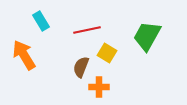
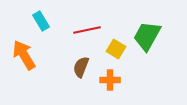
yellow square: moved 9 px right, 4 px up
orange cross: moved 11 px right, 7 px up
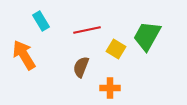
orange cross: moved 8 px down
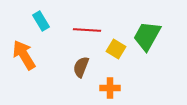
red line: rotated 16 degrees clockwise
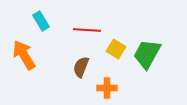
green trapezoid: moved 18 px down
orange cross: moved 3 px left
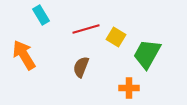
cyan rectangle: moved 6 px up
red line: moved 1 px left, 1 px up; rotated 20 degrees counterclockwise
yellow square: moved 12 px up
orange cross: moved 22 px right
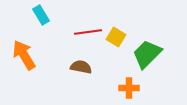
red line: moved 2 px right, 3 px down; rotated 8 degrees clockwise
green trapezoid: rotated 16 degrees clockwise
brown semicircle: rotated 80 degrees clockwise
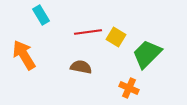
orange cross: rotated 24 degrees clockwise
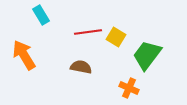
green trapezoid: moved 1 px down; rotated 8 degrees counterclockwise
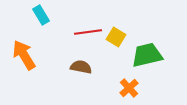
green trapezoid: rotated 40 degrees clockwise
orange cross: rotated 24 degrees clockwise
